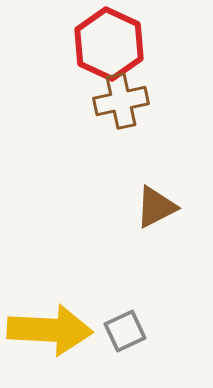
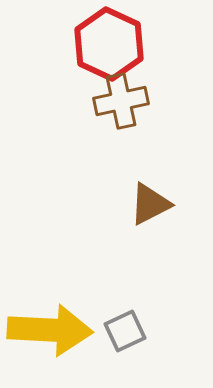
brown triangle: moved 6 px left, 3 px up
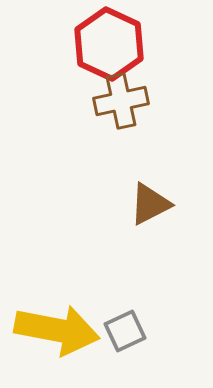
yellow arrow: moved 7 px right; rotated 8 degrees clockwise
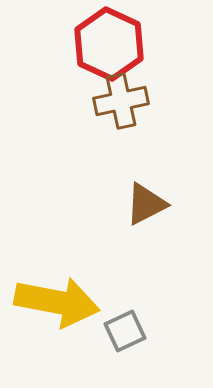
brown triangle: moved 4 px left
yellow arrow: moved 28 px up
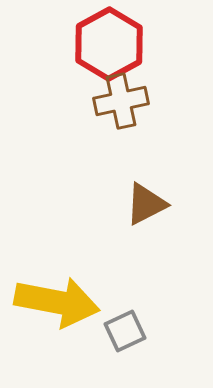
red hexagon: rotated 6 degrees clockwise
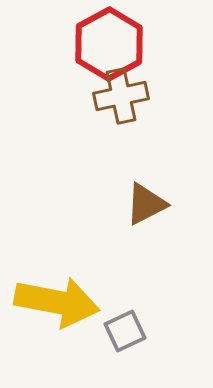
brown cross: moved 5 px up
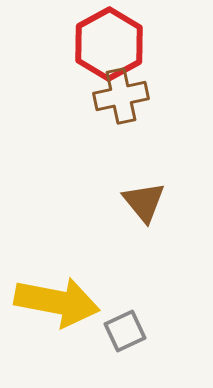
brown triangle: moved 2 px left, 2 px up; rotated 42 degrees counterclockwise
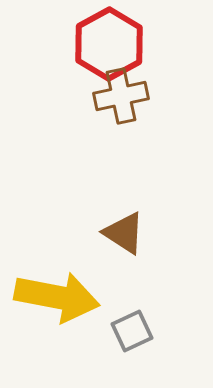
brown triangle: moved 20 px left, 31 px down; rotated 18 degrees counterclockwise
yellow arrow: moved 5 px up
gray square: moved 7 px right
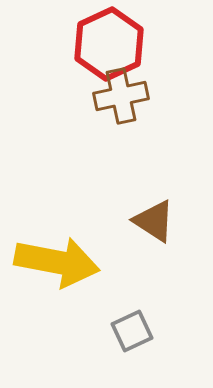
red hexagon: rotated 4 degrees clockwise
brown triangle: moved 30 px right, 12 px up
yellow arrow: moved 35 px up
